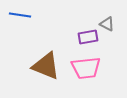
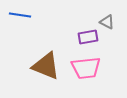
gray triangle: moved 2 px up
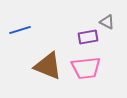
blue line: moved 15 px down; rotated 25 degrees counterclockwise
brown triangle: moved 2 px right
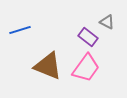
purple rectangle: rotated 48 degrees clockwise
pink trapezoid: rotated 48 degrees counterclockwise
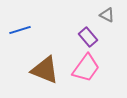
gray triangle: moved 7 px up
purple rectangle: rotated 12 degrees clockwise
brown triangle: moved 3 px left, 4 px down
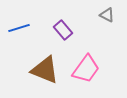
blue line: moved 1 px left, 2 px up
purple rectangle: moved 25 px left, 7 px up
pink trapezoid: moved 1 px down
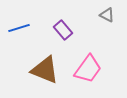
pink trapezoid: moved 2 px right
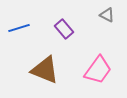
purple rectangle: moved 1 px right, 1 px up
pink trapezoid: moved 10 px right, 1 px down
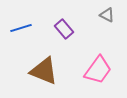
blue line: moved 2 px right
brown triangle: moved 1 px left, 1 px down
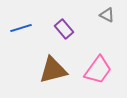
brown triangle: moved 9 px right, 1 px up; rotated 36 degrees counterclockwise
